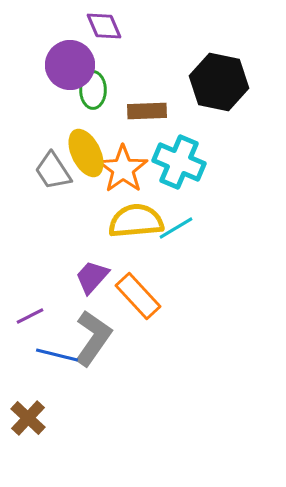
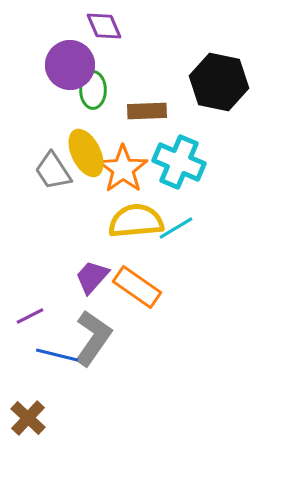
orange rectangle: moved 1 px left, 9 px up; rotated 12 degrees counterclockwise
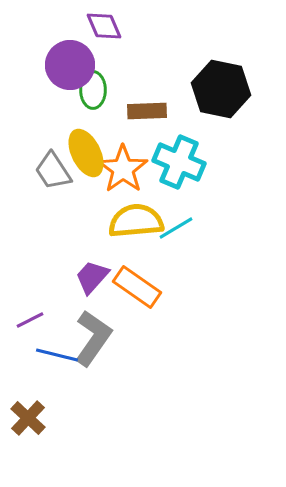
black hexagon: moved 2 px right, 7 px down
purple line: moved 4 px down
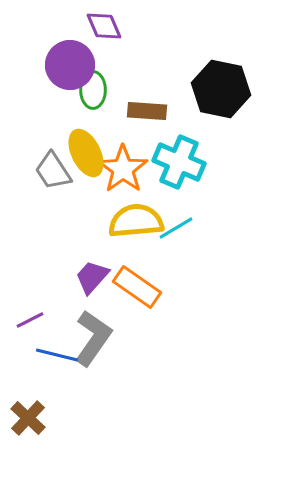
brown rectangle: rotated 6 degrees clockwise
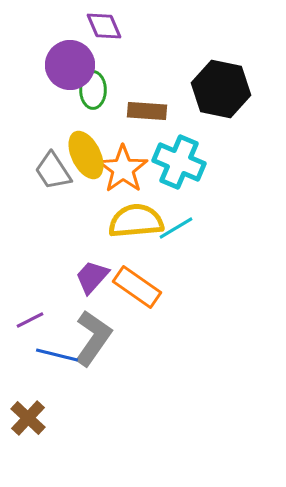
yellow ellipse: moved 2 px down
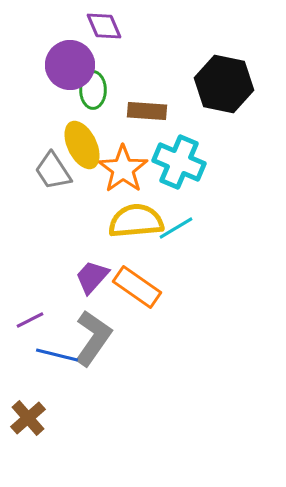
black hexagon: moved 3 px right, 5 px up
yellow ellipse: moved 4 px left, 10 px up
brown cross: rotated 6 degrees clockwise
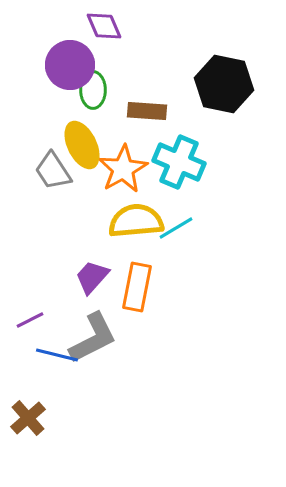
orange star: rotated 6 degrees clockwise
orange rectangle: rotated 66 degrees clockwise
gray L-shape: rotated 28 degrees clockwise
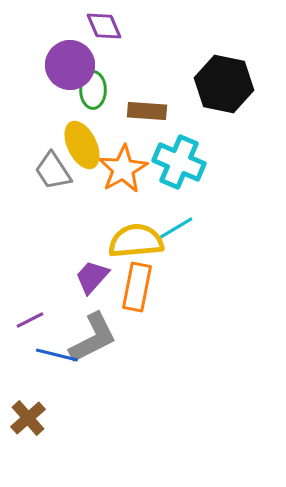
yellow semicircle: moved 20 px down
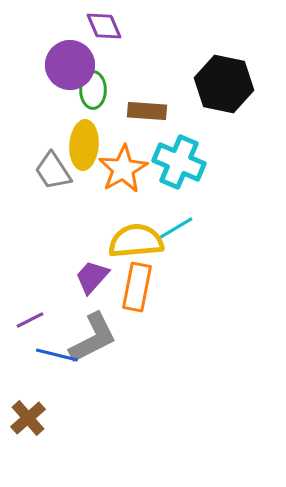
yellow ellipse: moved 2 px right; rotated 30 degrees clockwise
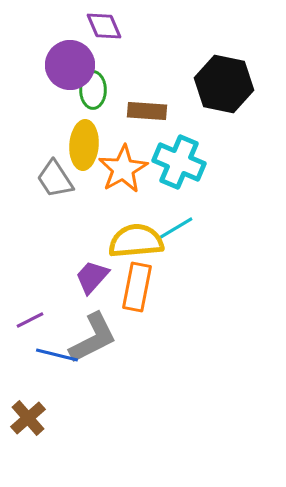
gray trapezoid: moved 2 px right, 8 px down
